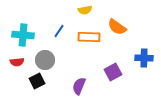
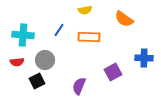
orange semicircle: moved 7 px right, 8 px up
blue line: moved 1 px up
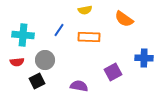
purple semicircle: rotated 78 degrees clockwise
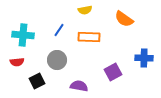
gray circle: moved 12 px right
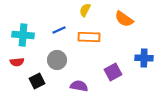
yellow semicircle: rotated 128 degrees clockwise
blue line: rotated 32 degrees clockwise
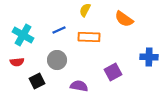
cyan cross: rotated 25 degrees clockwise
blue cross: moved 5 px right, 1 px up
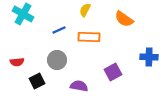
cyan cross: moved 21 px up
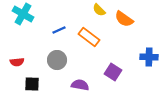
yellow semicircle: moved 14 px right; rotated 72 degrees counterclockwise
orange rectangle: rotated 35 degrees clockwise
purple square: rotated 30 degrees counterclockwise
black square: moved 5 px left, 3 px down; rotated 28 degrees clockwise
purple semicircle: moved 1 px right, 1 px up
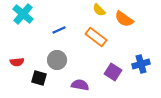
cyan cross: rotated 10 degrees clockwise
orange rectangle: moved 7 px right
blue cross: moved 8 px left, 7 px down; rotated 18 degrees counterclockwise
black square: moved 7 px right, 6 px up; rotated 14 degrees clockwise
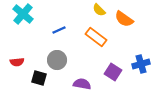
purple semicircle: moved 2 px right, 1 px up
